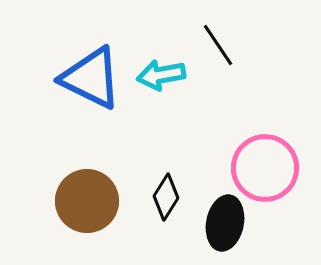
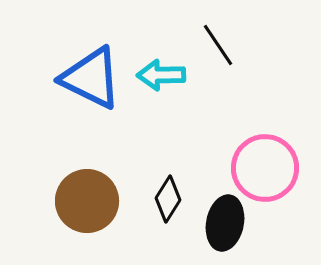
cyan arrow: rotated 9 degrees clockwise
black diamond: moved 2 px right, 2 px down
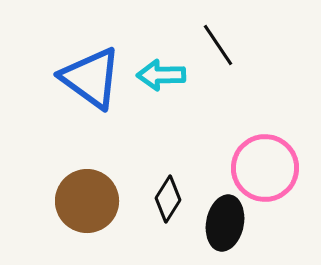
blue triangle: rotated 10 degrees clockwise
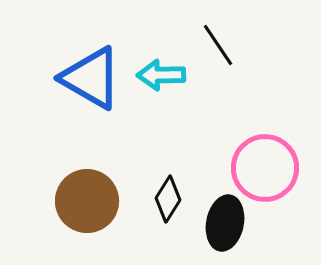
blue triangle: rotated 6 degrees counterclockwise
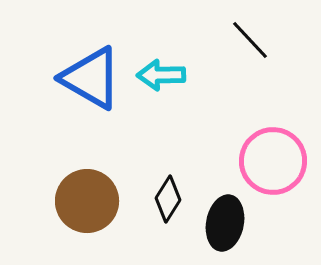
black line: moved 32 px right, 5 px up; rotated 9 degrees counterclockwise
pink circle: moved 8 px right, 7 px up
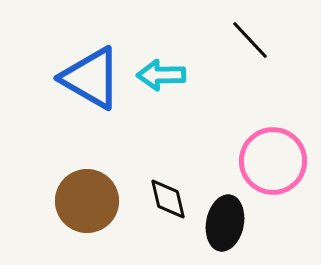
black diamond: rotated 45 degrees counterclockwise
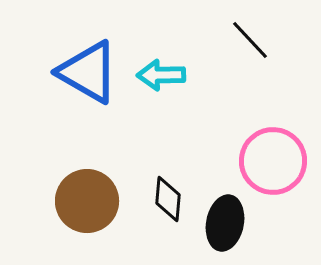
blue triangle: moved 3 px left, 6 px up
black diamond: rotated 18 degrees clockwise
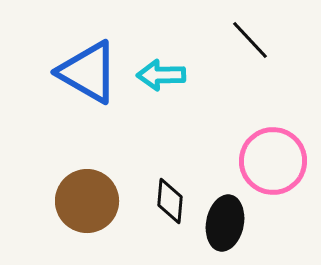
black diamond: moved 2 px right, 2 px down
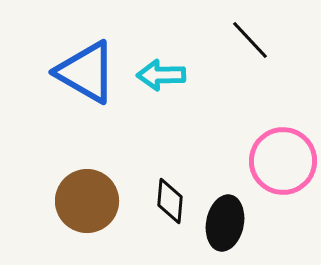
blue triangle: moved 2 px left
pink circle: moved 10 px right
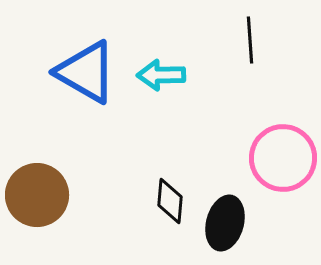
black line: rotated 39 degrees clockwise
pink circle: moved 3 px up
brown circle: moved 50 px left, 6 px up
black ellipse: rotated 4 degrees clockwise
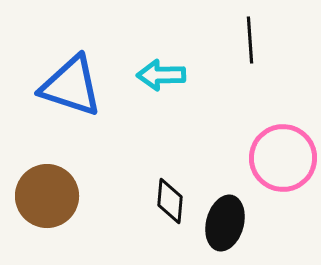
blue triangle: moved 15 px left, 14 px down; rotated 12 degrees counterclockwise
brown circle: moved 10 px right, 1 px down
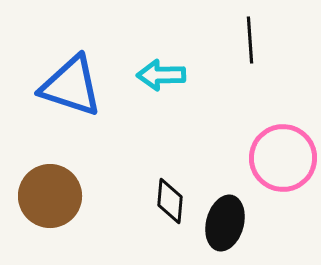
brown circle: moved 3 px right
